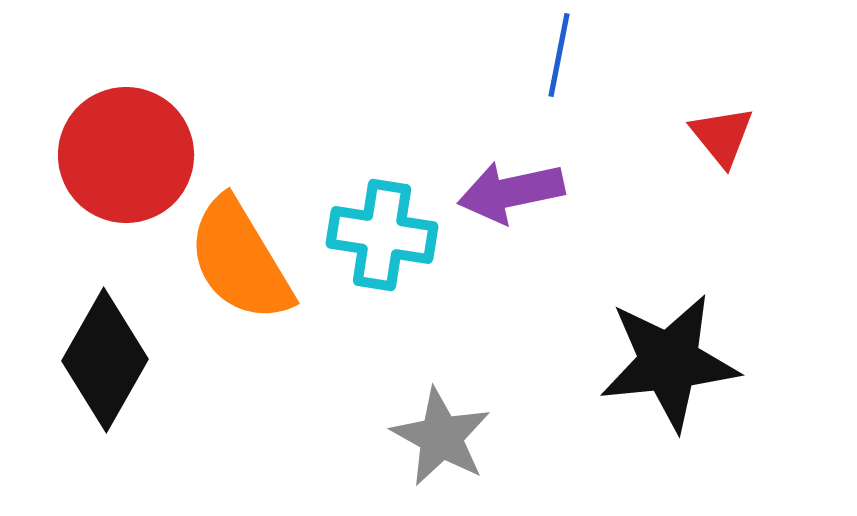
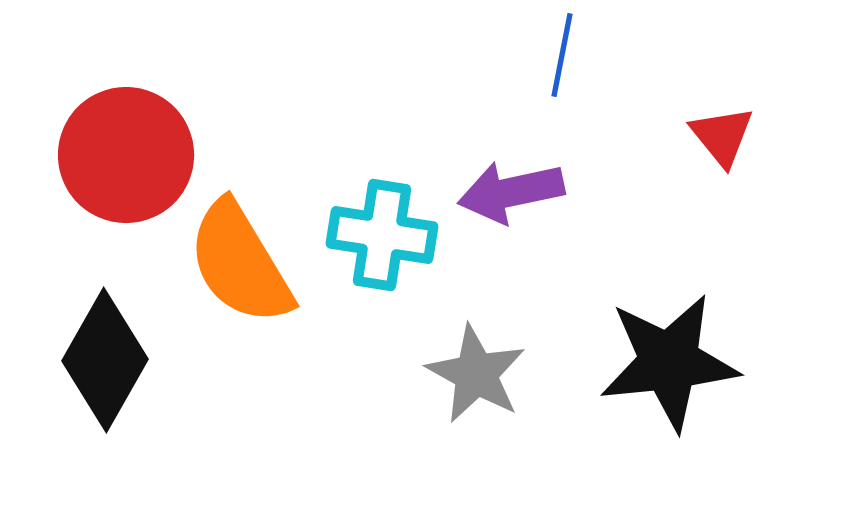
blue line: moved 3 px right
orange semicircle: moved 3 px down
gray star: moved 35 px right, 63 px up
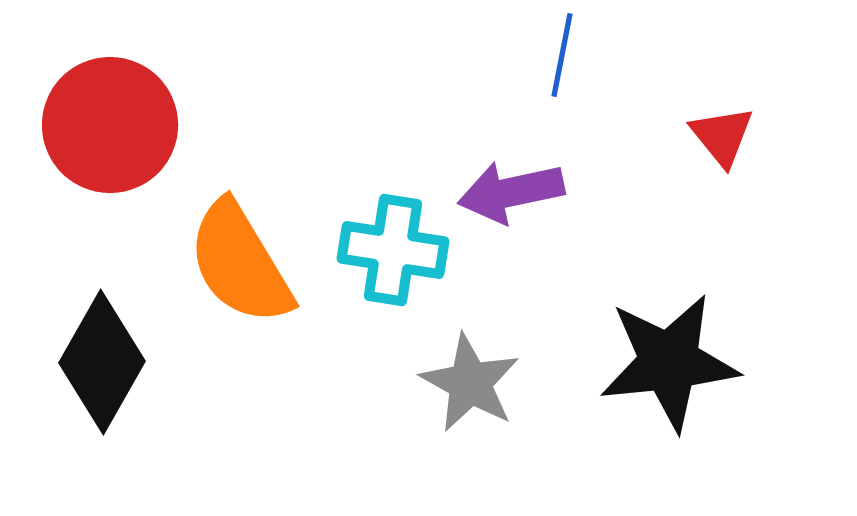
red circle: moved 16 px left, 30 px up
cyan cross: moved 11 px right, 15 px down
black diamond: moved 3 px left, 2 px down
gray star: moved 6 px left, 9 px down
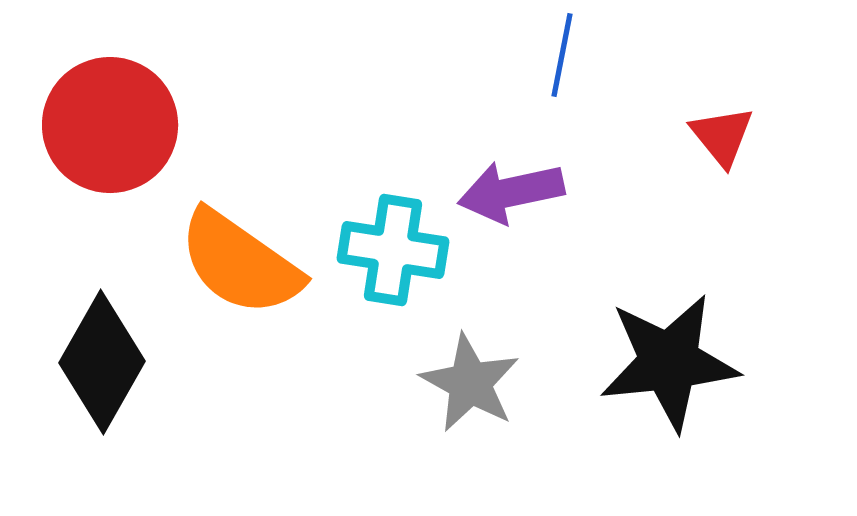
orange semicircle: rotated 24 degrees counterclockwise
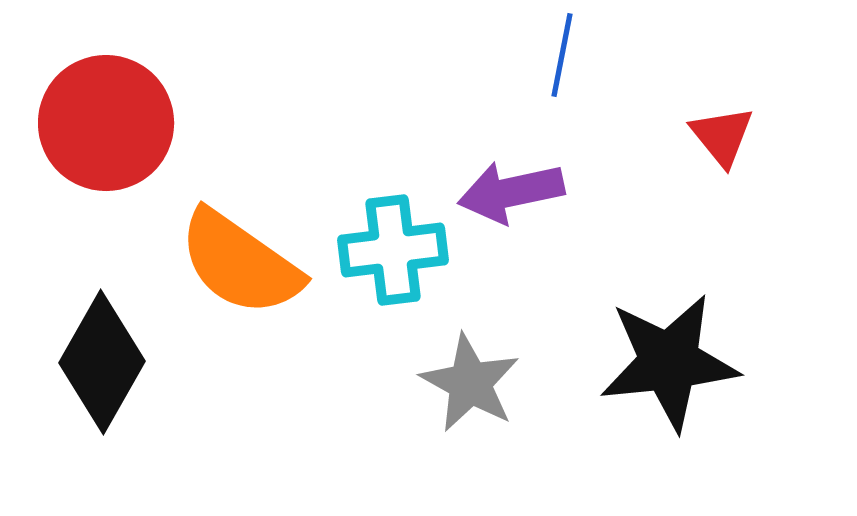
red circle: moved 4 px left, 2 px up
cyan cross: rotated 16 degrees counterclockwise
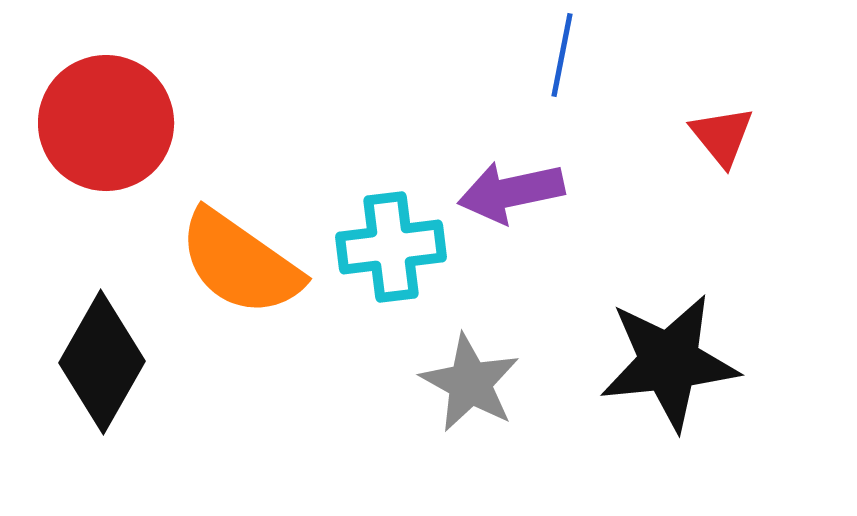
cyan cross: moved 2 px left, 3 px up
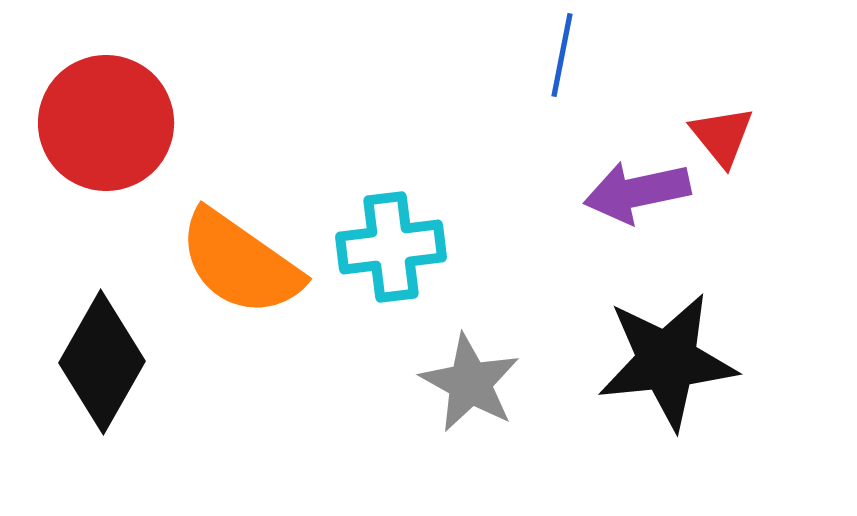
purple arrow: moved 126 px right
black star: moved 2 px left, 1 px up
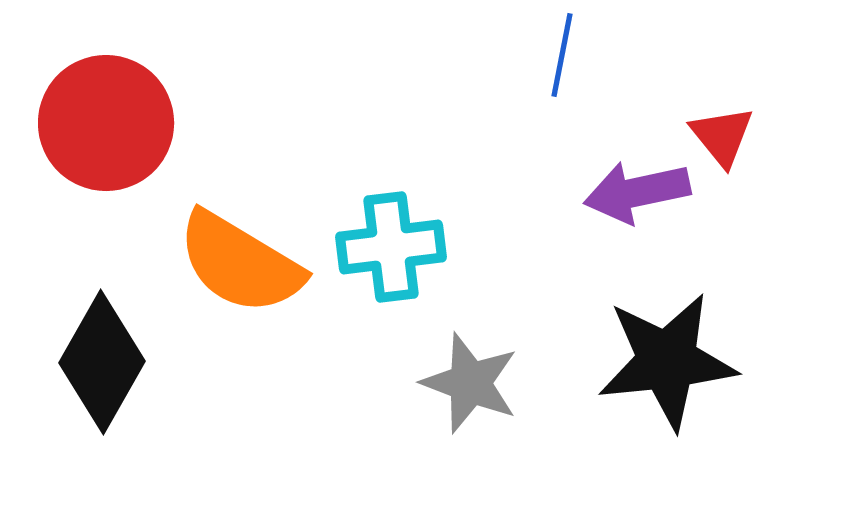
orange semicircle: rotated 4 degrees counterclockwise
gray star: rotated 8 degrees counterclockwise
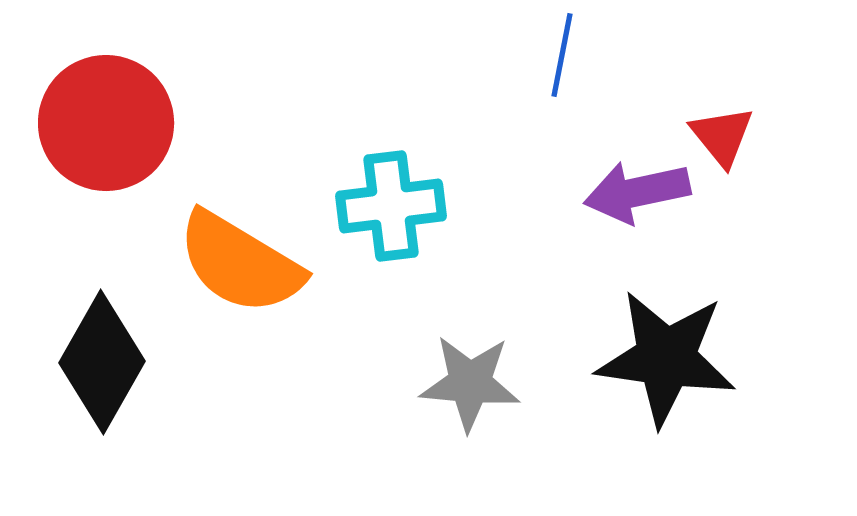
cyan cross: moved 41 px up
black star: moved 1 px left, 3 px up; rotated 14 degrees clockwise
gray star: rotated 16 degrees counterclockwise
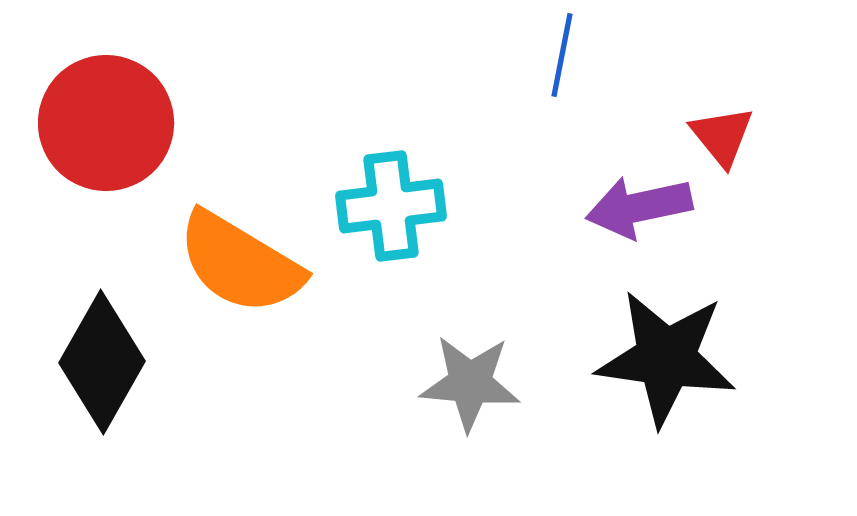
purple arrow: moved 2 px right, 15 px down
